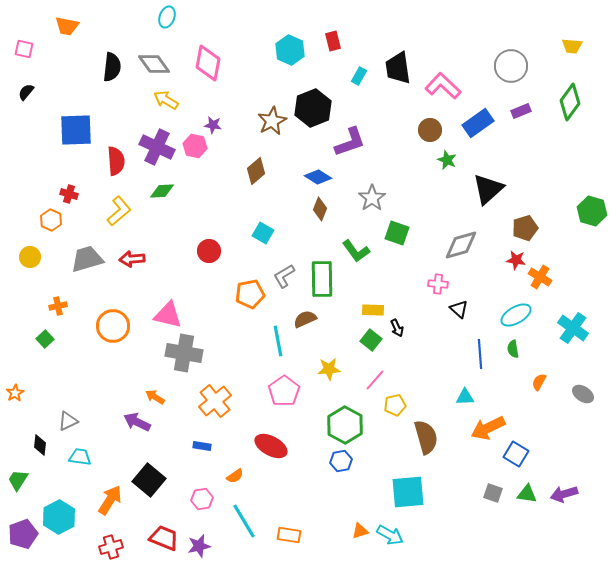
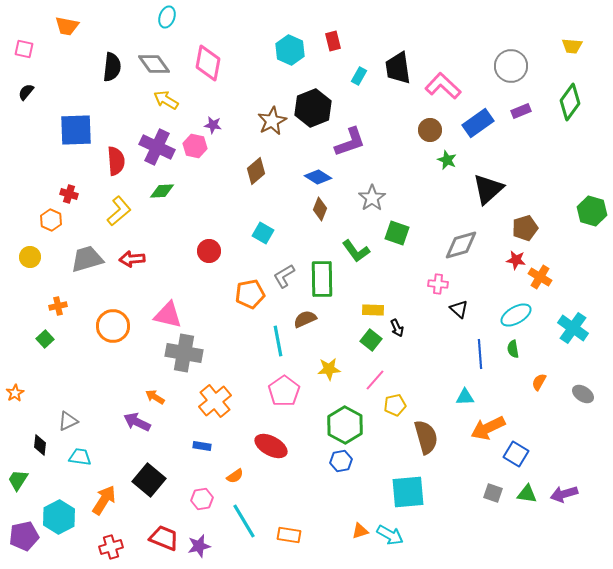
orange arrow at (110, 500): moved 6 px left
purple pentagon at (23, 534): moved 1 px right, 2 px down; rotated 8 degrees clockwise
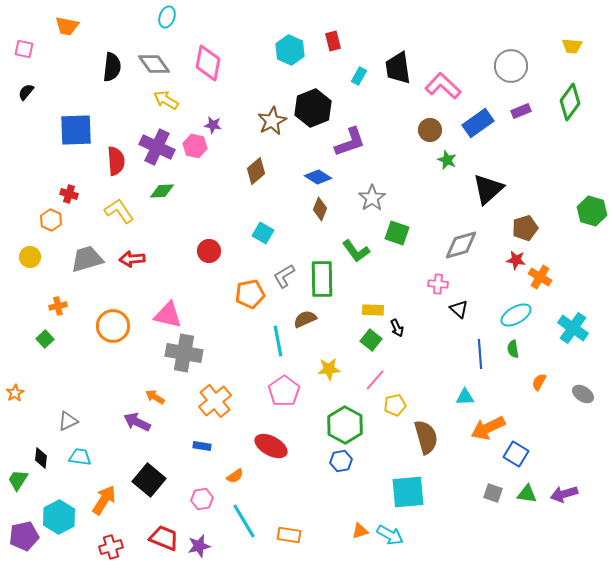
yellow L-shape at (119, 211): rotated 84 degrees counterclockwise
black diamond at (40, 445): moved 1 px right, 13 px down
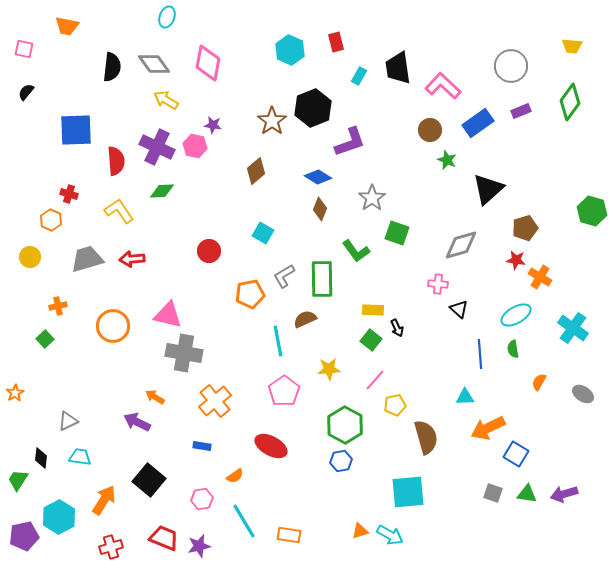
red rectangle at (333, 41): moved 3 px right, 1 px down
brown star at (272, 121): rotated 8 degrees counterclockwise
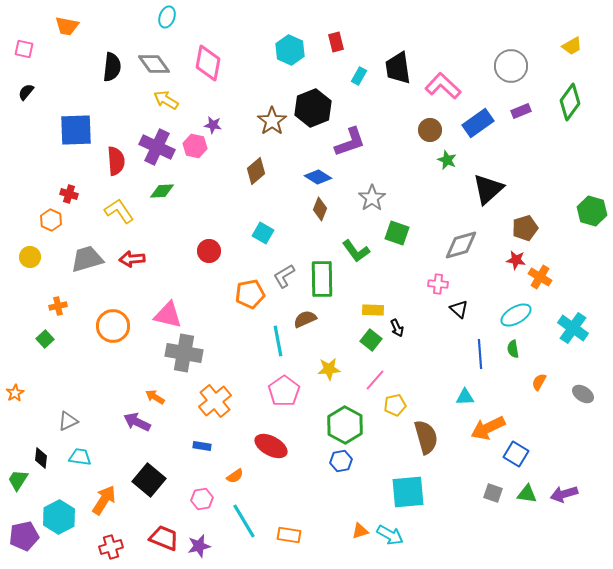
yellow trapezoid at (572, 46): rotated 35 degrees counterclockwise
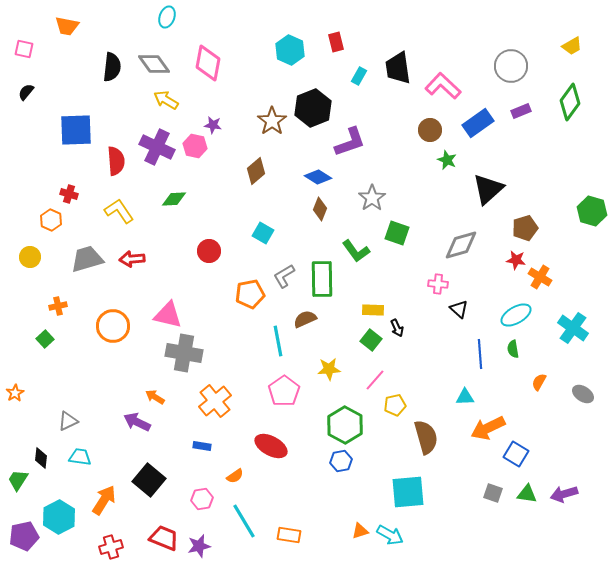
green diamond at (162, 191): moved 12 px right, 8 px down
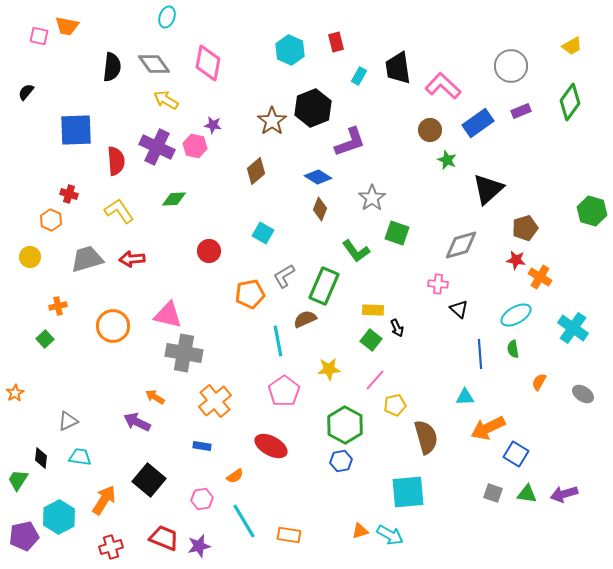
pink square at (24, 49): moved 15 px right, 13 px up
green rectangle at (322, 279): moved 2 px right, 7 px down; rotated 24 degrees clockwise
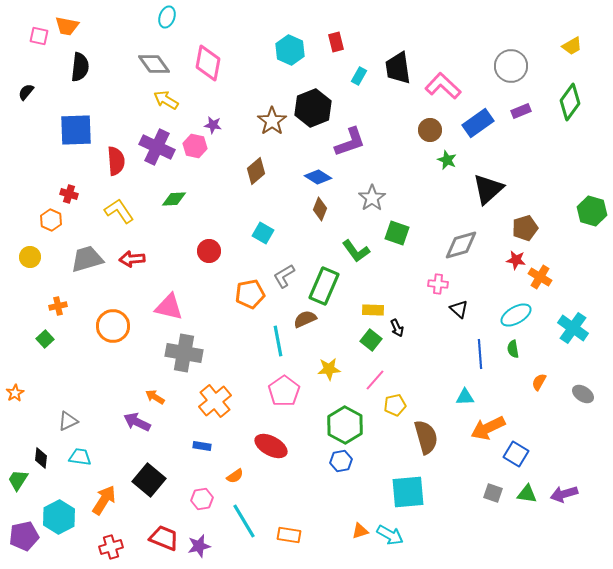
black semicircle at (112, 67): moved 32 px left
pink triangle at (168, 315): moved 1 px right, 8 px up
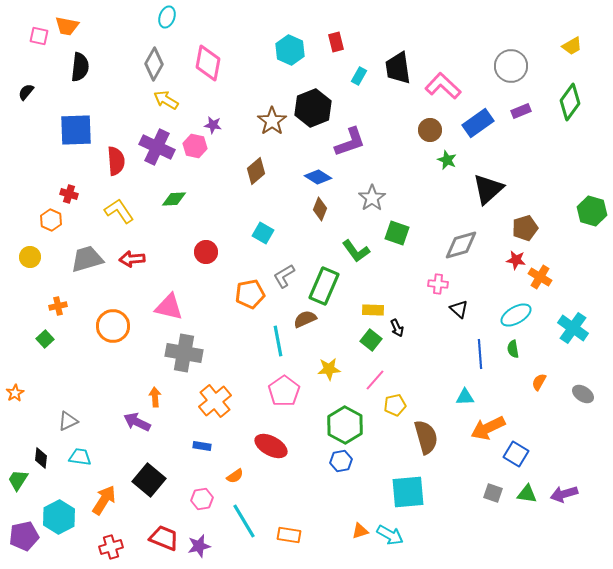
gray diamond at (154, 64): rotated 64 degrees clockwise
red circle at (209, 251): moved 3 px left, 1 px down
orange arrow at (155, 397): rotated 54 degrees clockwise
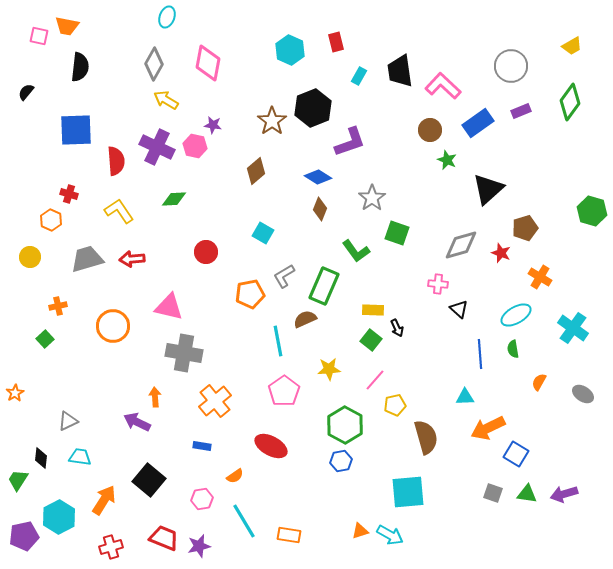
black trapezoid at (398, 68): moved 2 px right, 3 px down
red star at (516, 260): moved 15 px left, 7 px up; rotated 12 degrees clockwise
